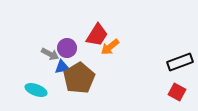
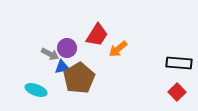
orange arrow: moved 8 px right, 2 px down
black rectangle: moved 1 px left, 1 px down; rotated 25 degrees clockwise
red square: rotated 18 degrees clockwise
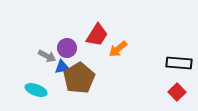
gray arrow: moved 3 px left, 2 px down
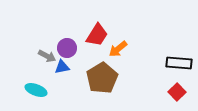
brown pentagon: moved 23 px right
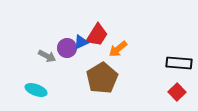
blue triangle: moved 19 px right, 25 px up; rotated 14 degrees counterclockwise
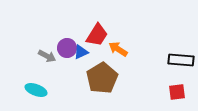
blue triangle: moved 10 px down
orange arrow: rotated 72 degrees clockwise
black rectangle: moved 2 px right, 3 px up
red square: rotated 36 degrees clockwise
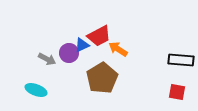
red trapezoid: moved 2 px right, 1 px down; rotated 30 degrees clockwise
purple circle: moved 2 px right, 5 px down
blue triangle: moved 1 px right, 7 px up
gray arrow: moved 3 px down
red square: rotated 18 degrees clockwise
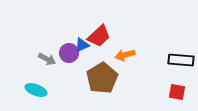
red trapezoid: rotated 15 degrees counterclockwise
orange arrow: moved 7 px right, 6 px down; rotated 48 degrees counterclockwise
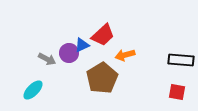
red trapezoid: moved 4 px right, 1 px up
cyan ellipse: moved 3 px left; rotated 65 degrees counterclockwise
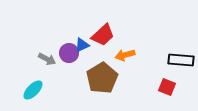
red square: moved 10 px left, 5 px up; rotated 12 degrees clockwise
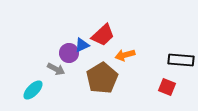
gray arrow: moved 9 px right, 10 px down
